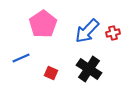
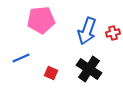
pink pentagon: moved 2 px left, 4 px up; rotated 28 degrees clockwise
blue arrow: rotated 24 degrees counterclockwise
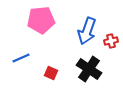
red cross: moved 2 px left, 8 px down
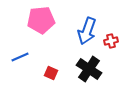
blue line: moved 1 px left, 1 px up
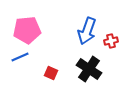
pink pentagon: moved 14 px left, 10 px down
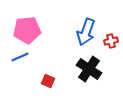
blue arrow: moved 1 px left, 1 px down
red square: moved 3 px left, 8 px down
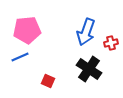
red cross: moved 2 px down
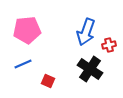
red cross: moved 2 px left, 2 px down
blue line: moved 3 px right, 7 px down
black cross: moved 1 px right
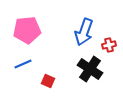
blue arrow: moved 2 px left
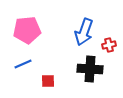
black cross: rotated 30 degrees counterclockwise
red square: rotated 24 degrees counterclockwise
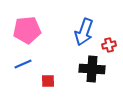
black cross: moved 2 px right
